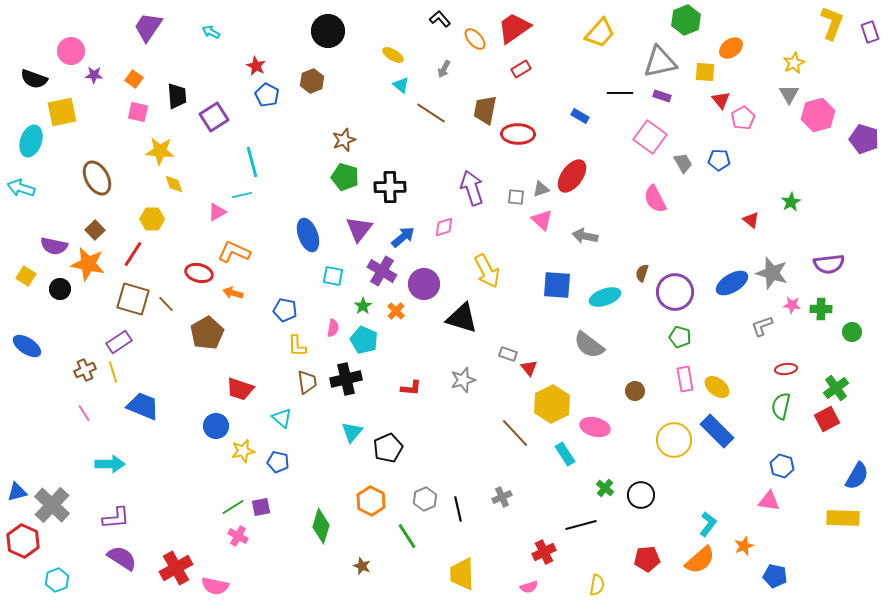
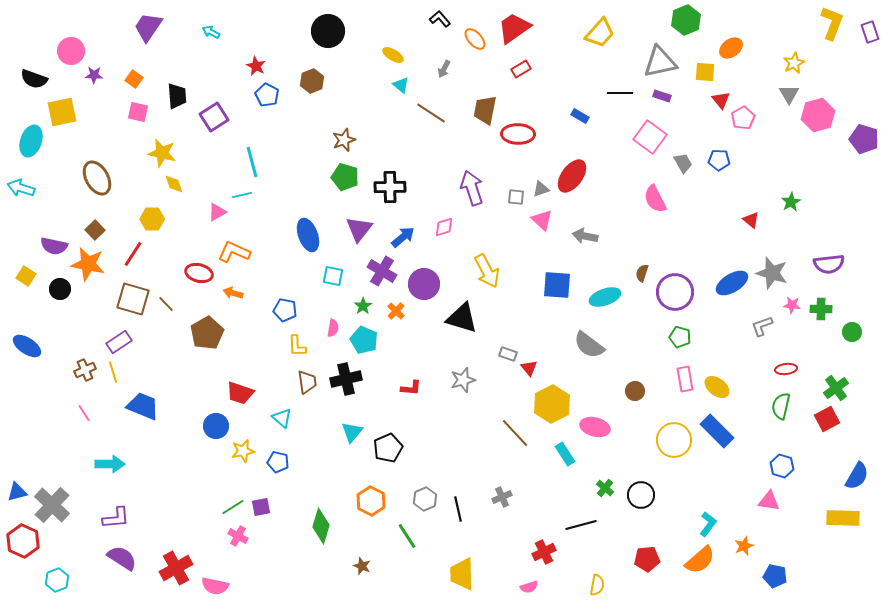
yellow star at (160, 151): moved 2 px right, 2 px down; rotated 8 degrees clockwise
red trapezoid at (240, 389): moved 4 px down
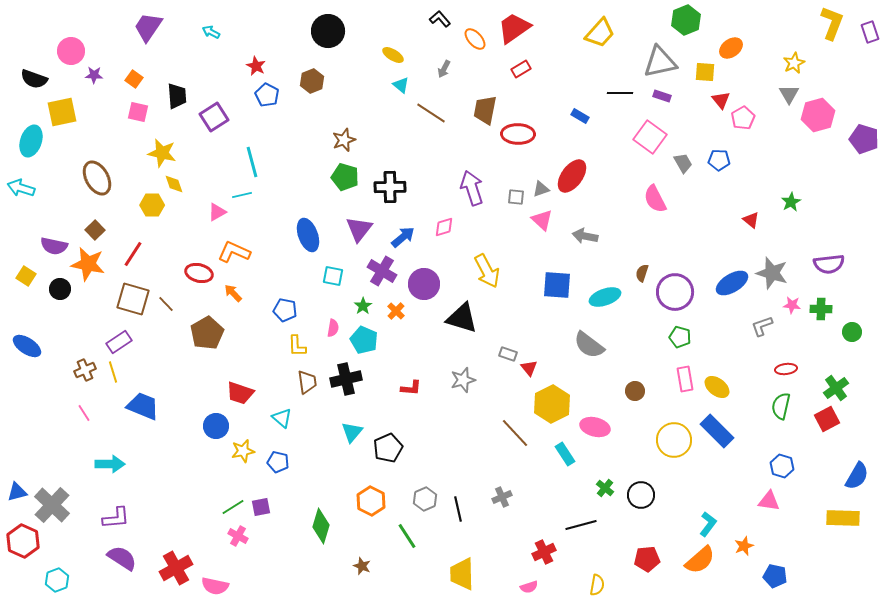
yellow hexagon at (152, 219): moved 14 px up
orange arrow at (233, 293): rotated 30 degrees clockwise
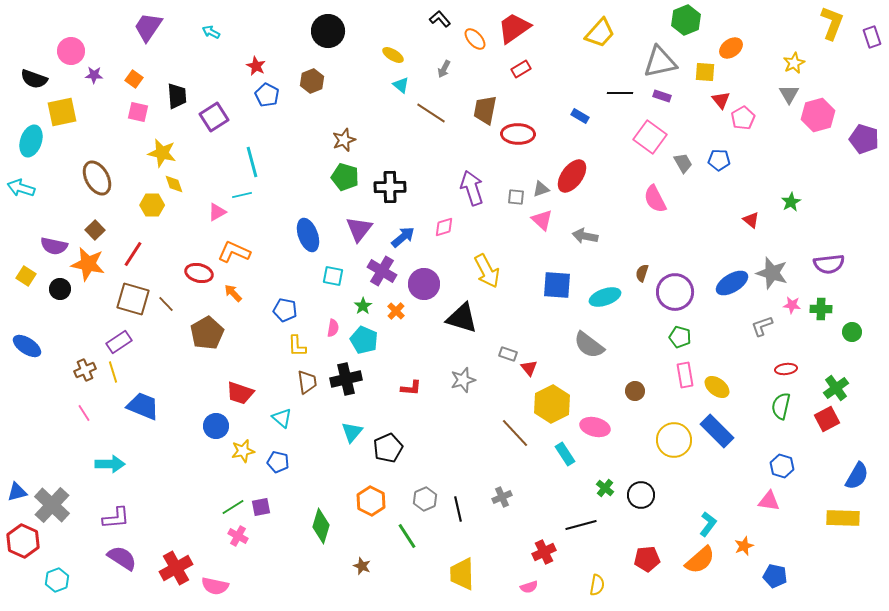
purple rectangle at (870, 32): moved 2 px right, 5 px down
pink rectangle at (685, 379): moved 4 px up
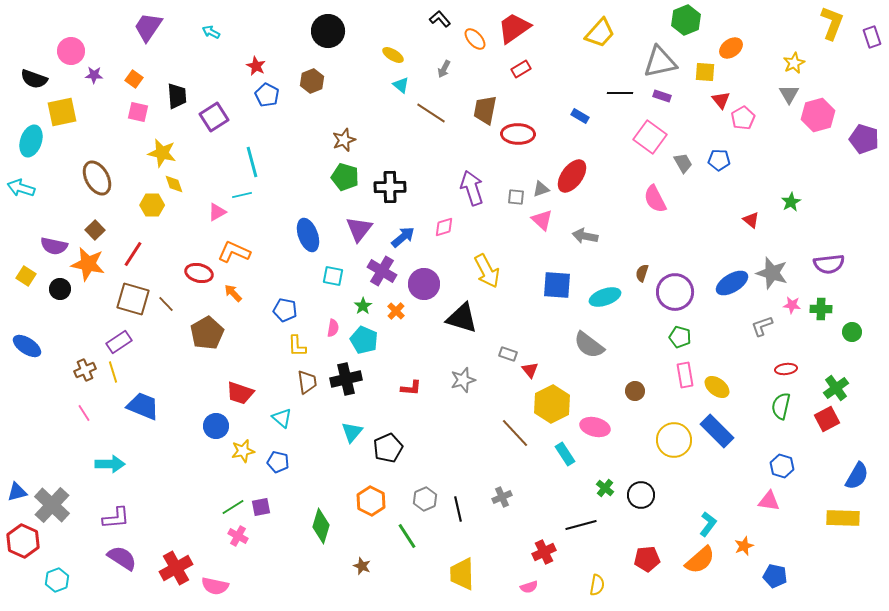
red triangle at (529, 368): moved 1 px right, 2 px down
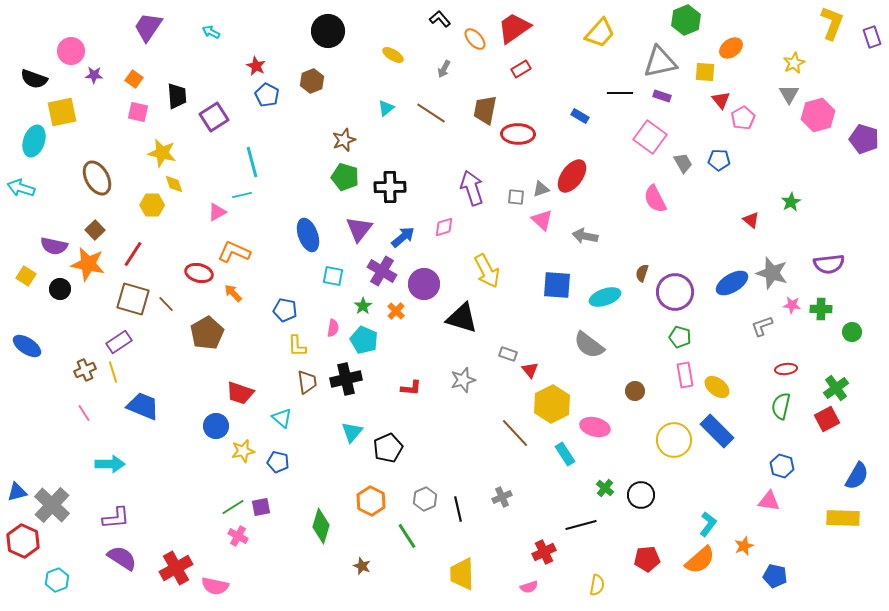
cyan triangle at (401, 85): moved 15 px left, 23 px down; rotated 42 degrees clockwise
cyan ellipse at (31, 141): moved 3 px right
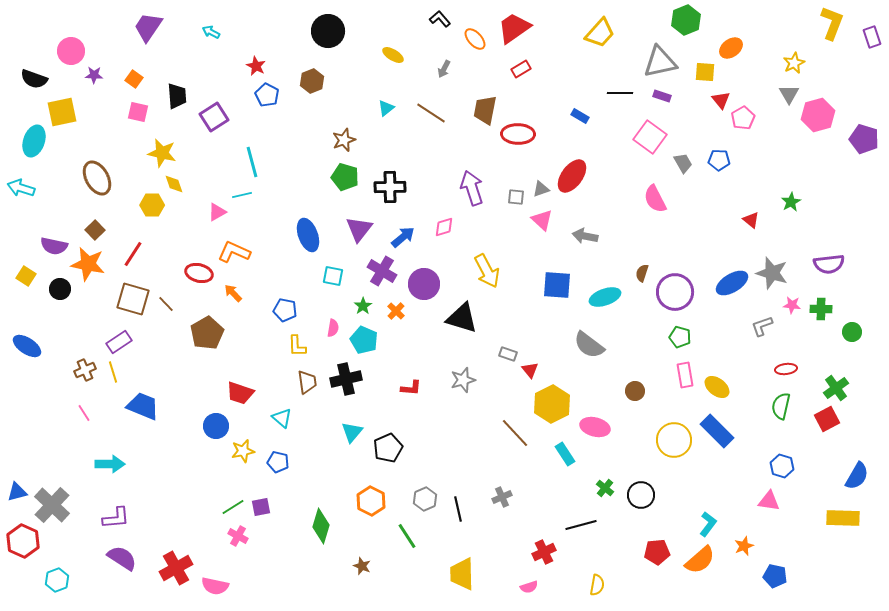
red pentagon at (647, 559): moved 10 px right, 7 px up
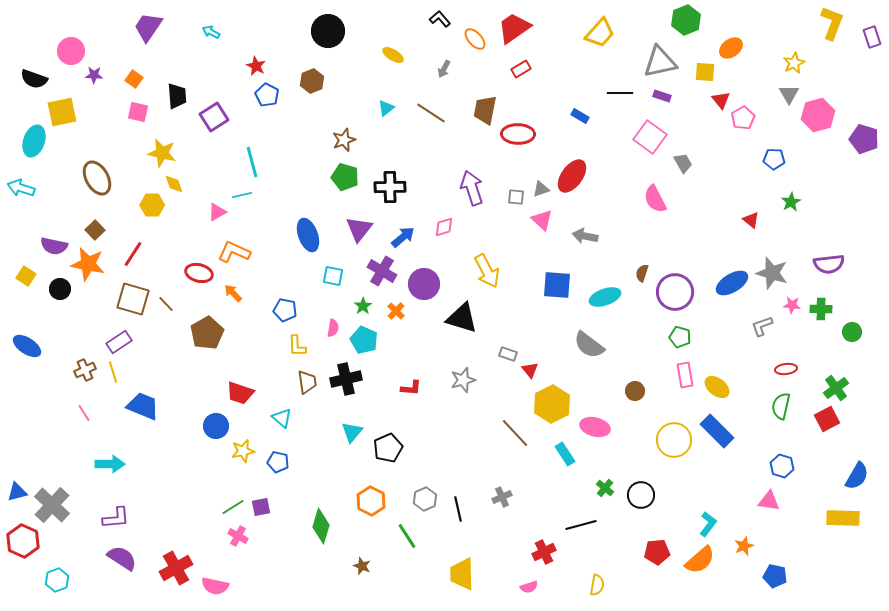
blue pentagon at (719, 160): moved 55 px right, 1 px up
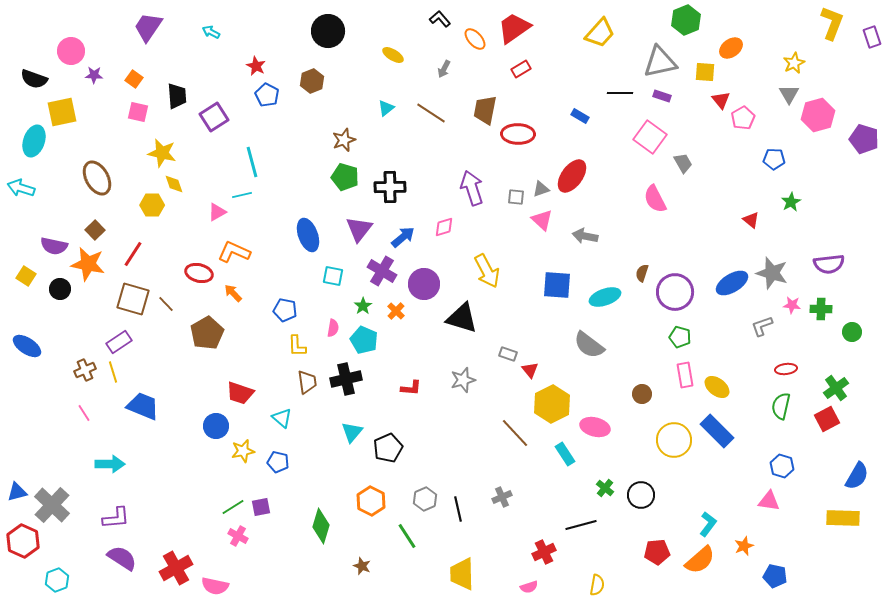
brown circle at (635, 391): moved 7 px right, 3 px down
